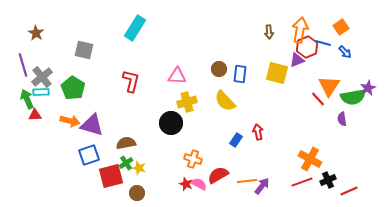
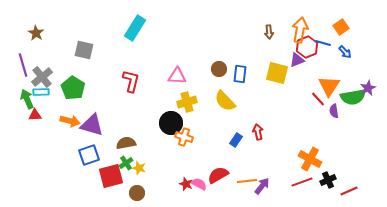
purple semicircle at (342, 119): moved 8 px left, 8 px up
orange cross at (193, 159): moved 9 px left, 22 px up
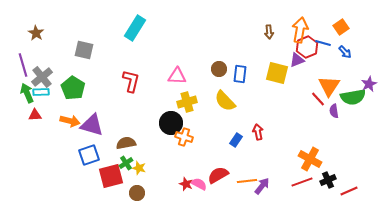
purple star at (368, 88): moved 1 px right, 4 px up
green arrow at (27, 99): moved 6 px up
